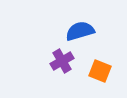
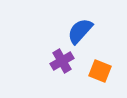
blue semicircle: rotated 32 degrees counterclockwise
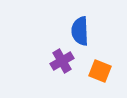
blue semicircle: rotated 44 degrees counterclockwise
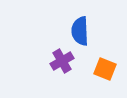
orange square: moved 5 px right, 2 px up
